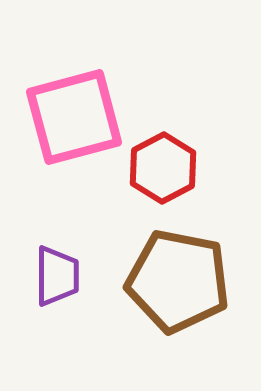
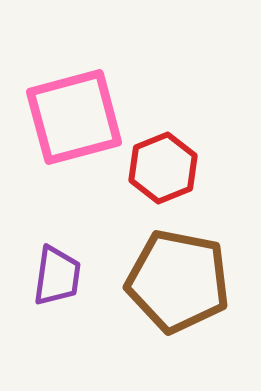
red hexagon: rotated 6 degrees clockwise
purple trapezoid: rotated 8 degrees clockwise
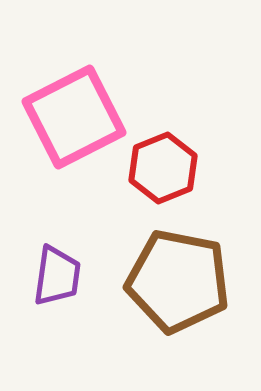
pink square: rotated 12 degrees counterclockwise
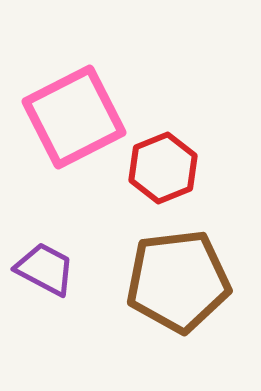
purple trapezoid: moved 12 px left, 7 px up; rotated 70 degrees counterclockwise
brown pentagon: rotated 18 degrees counterclockwise
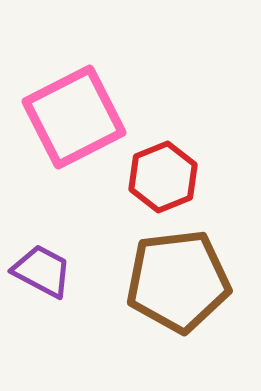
red hexagon: moved 9 px down
purple trapezoid: moved 3 px left, 2 px down
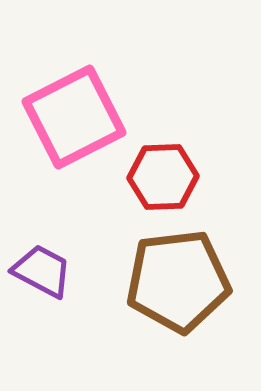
red hexagon: rotated 20 degrees clockwise
